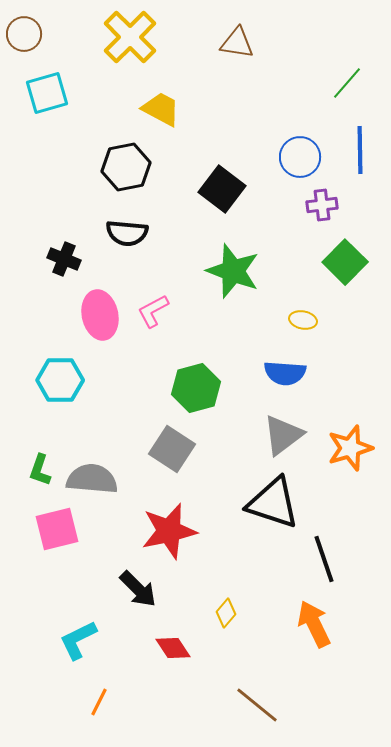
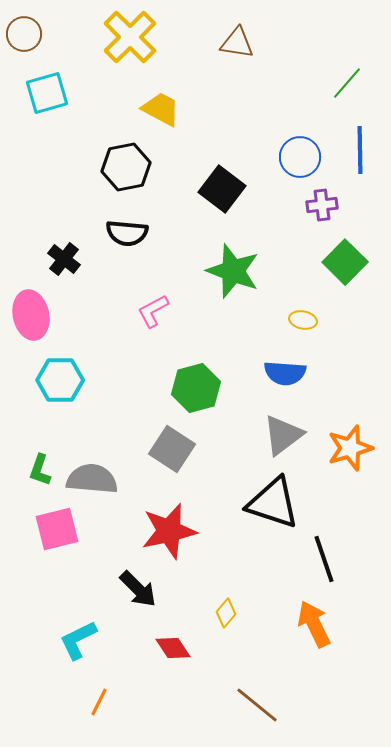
black cross: rotated 16 degrees clockwise
pink ellipse: moved 69 px left
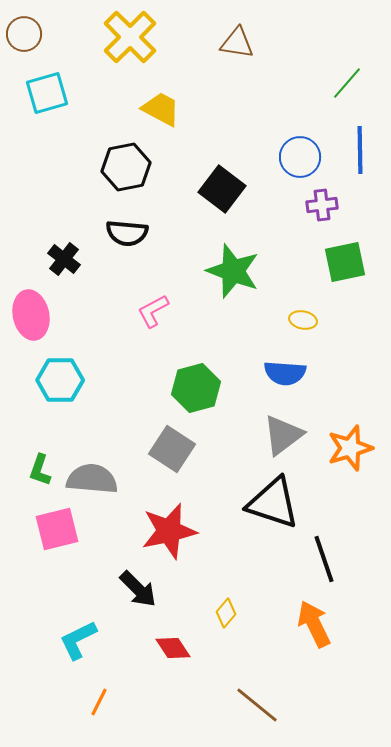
green square: rotated 33 degrees clockwise
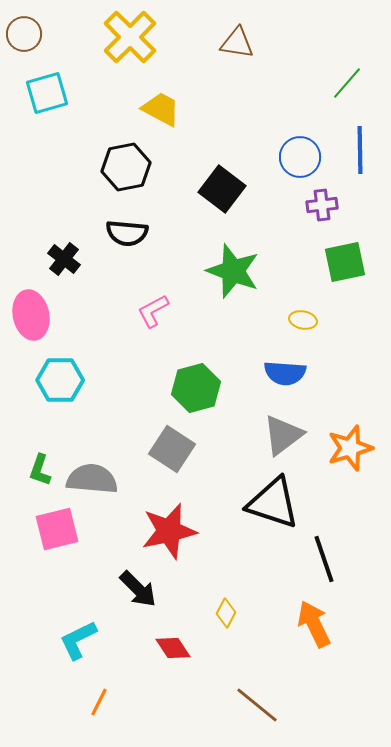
yellow diamond: rotated 12 degrees counterclockwise
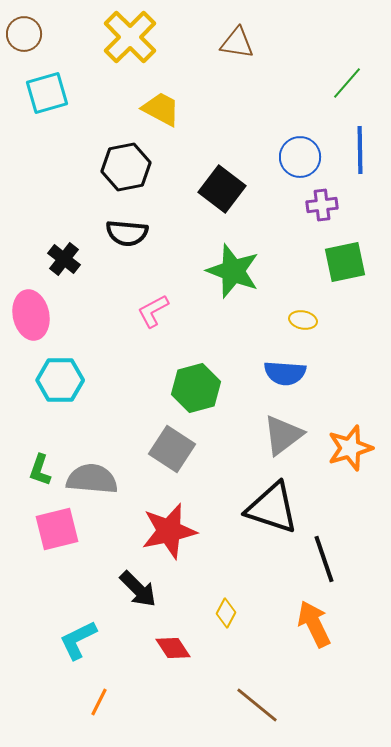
black triangle: moved 1 px left, 5 px down
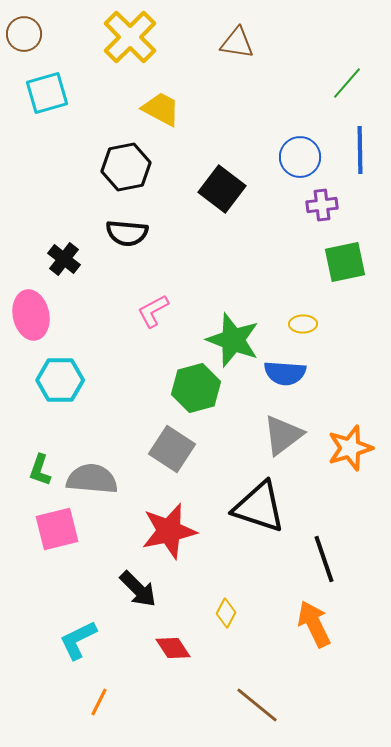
green star: moved 69 px down
yellow ellipse: moved 4 px down; rotated 12 degrees counterclockwise
black triangle: moved 13 px left, 1 px up
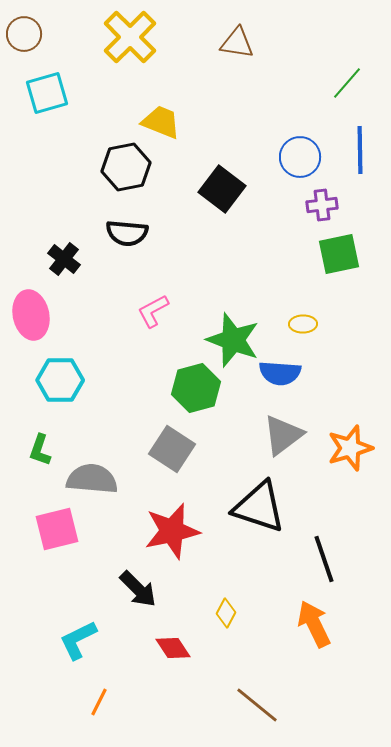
yellow trapezoid: moved 13 px down; rotated 6 degrees counterclockwise
green square: moved 6 px left, 8 px up
blue semicircle: moved 5 px left
green L-shape: moved 20 px up
red star: moved 3 px right
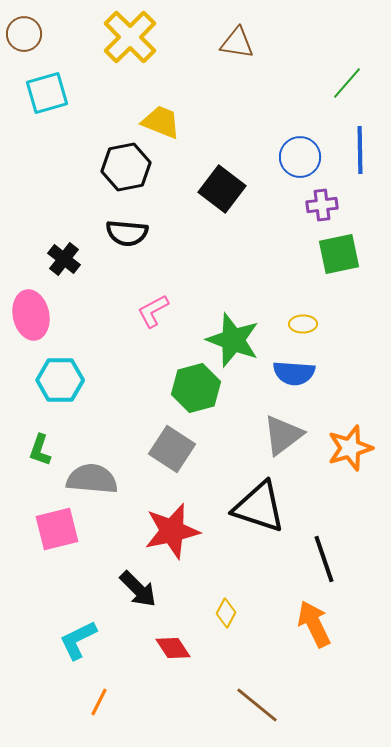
blue semicircle: moved 14 px right
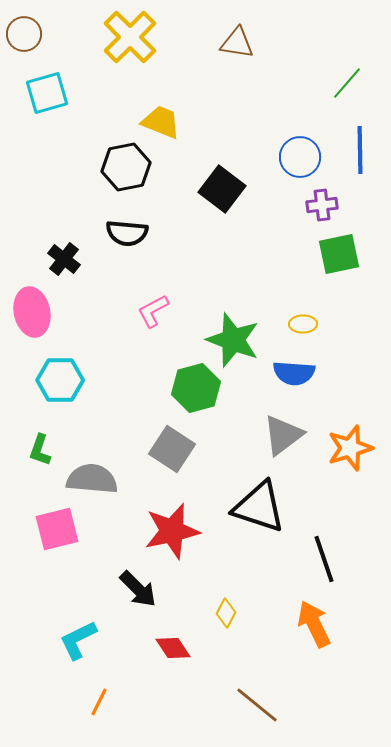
pink ellipse: moved 1 px right, 3 px up
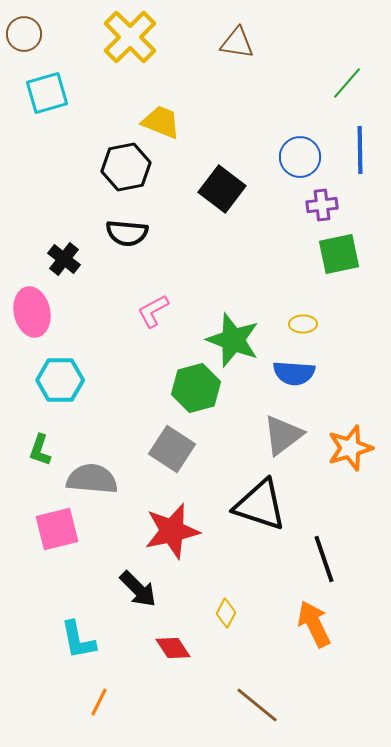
black triangle: moved 1 px right, 2 px up
cyan L-shape: rotated 75 degrees counterclockwise
